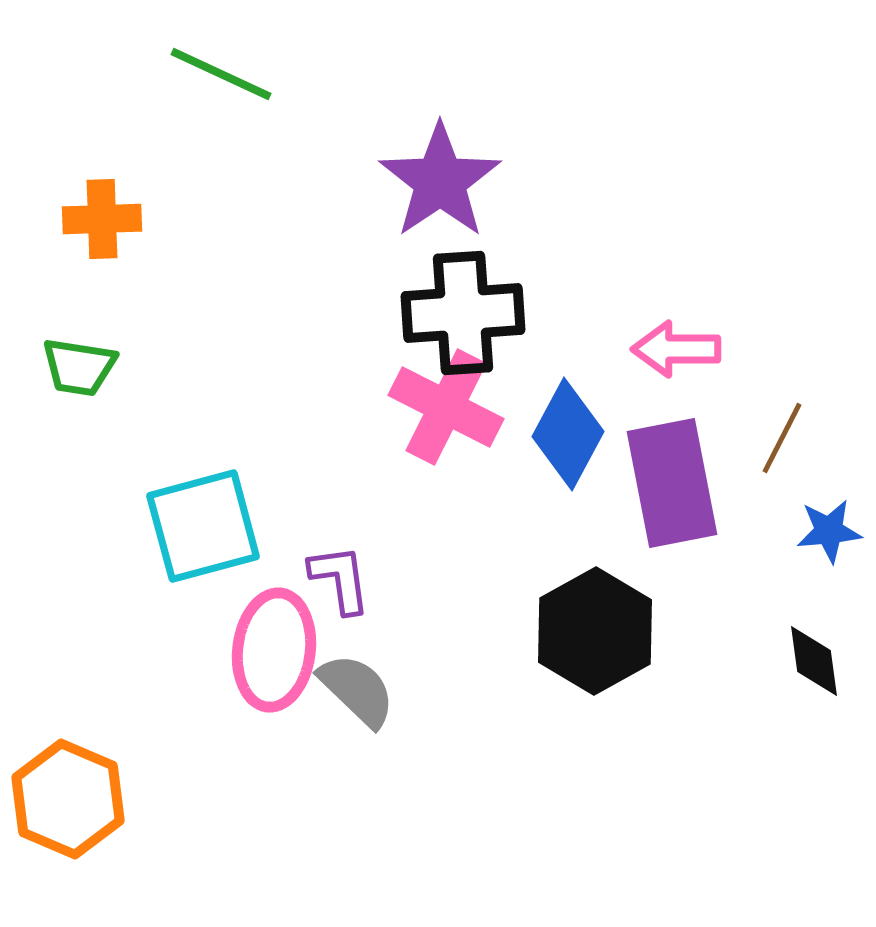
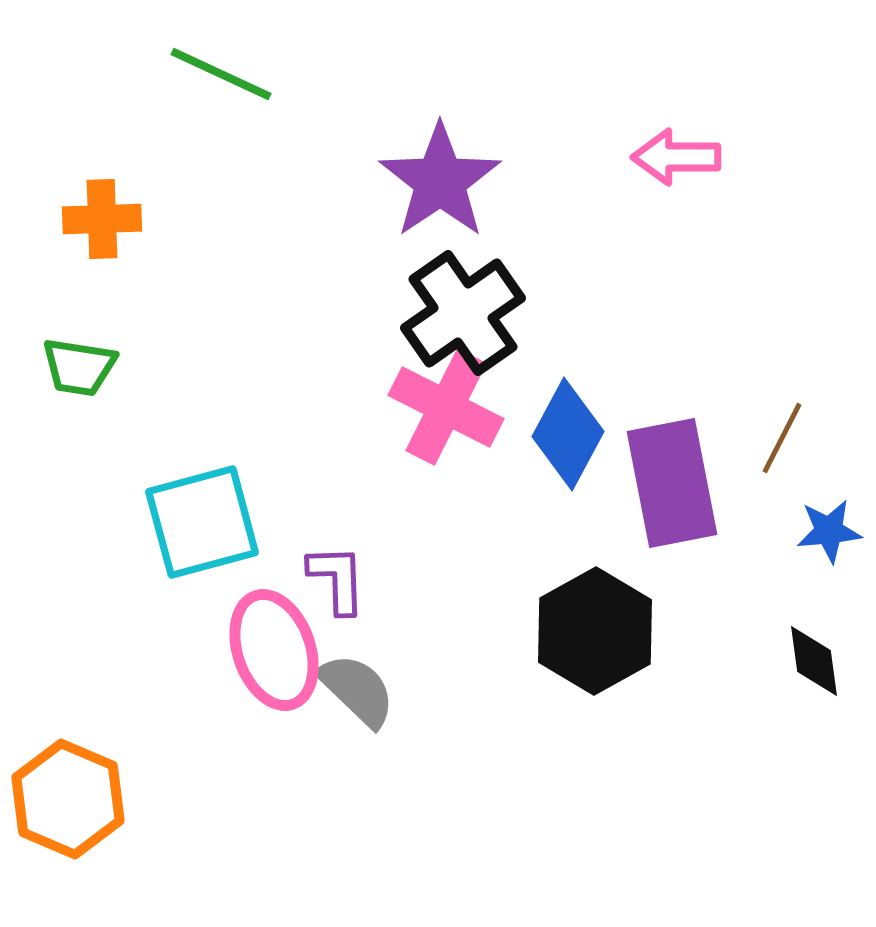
black cross: rotated 31 degrees counterclockwise
pink arrow: moved 192 px up
cyan square: moved 1 px left, 4 px up
purple L-shape: moved 3 px left; rotated 6 degrees clockwise
pink ellipse: rotated 26 degrees counterclockwise
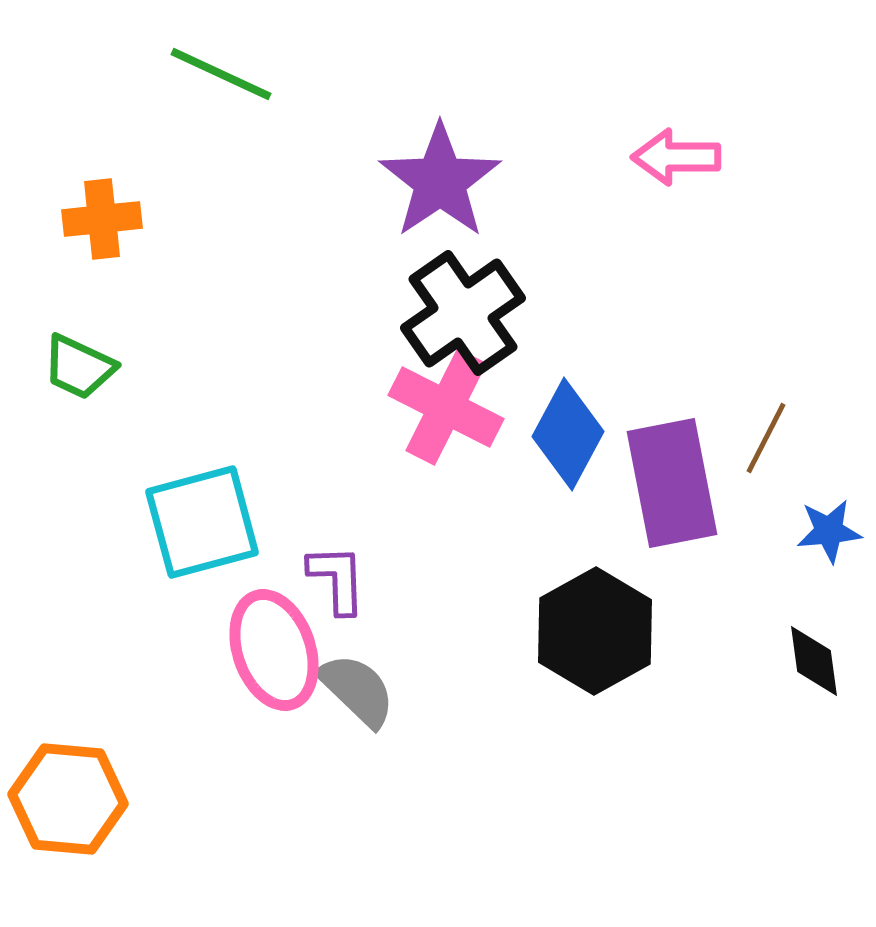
orange cross: rotated 4 degrees counterclockwise
green trapezoid: rotated 16 degrees clockwise
brown line: moved 16 px left
orange hexagon: rotated 18 degrees counterclockwise
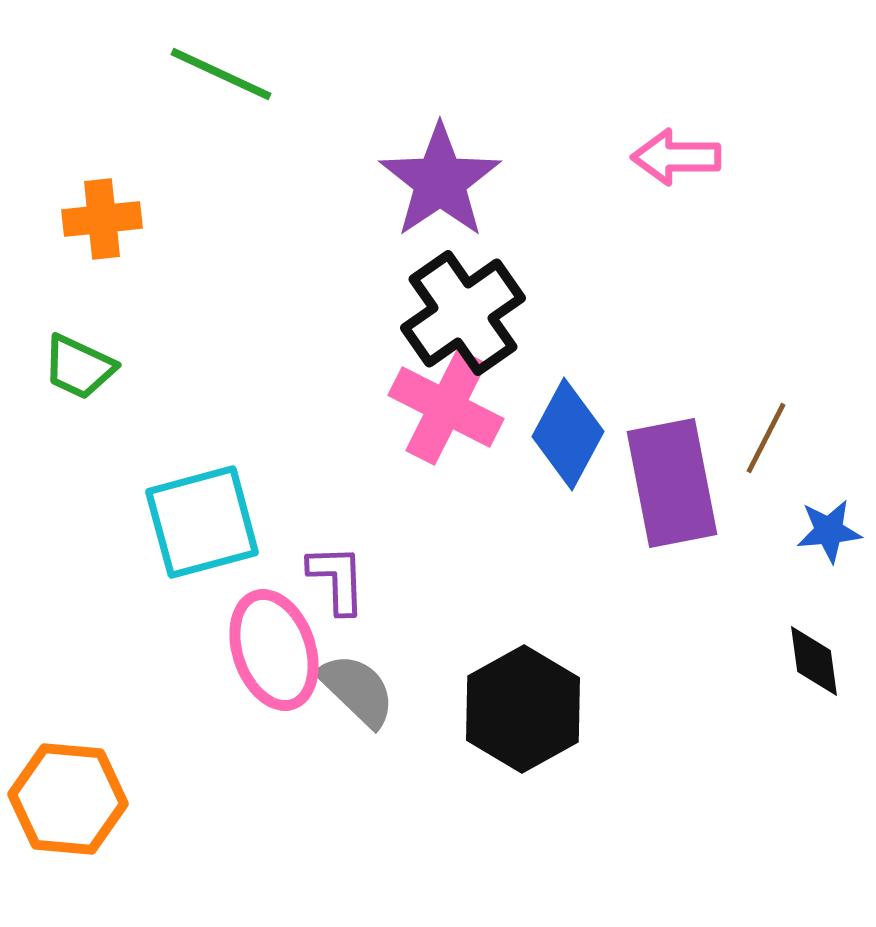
black hexagon: moved 72 px left, 78 px down
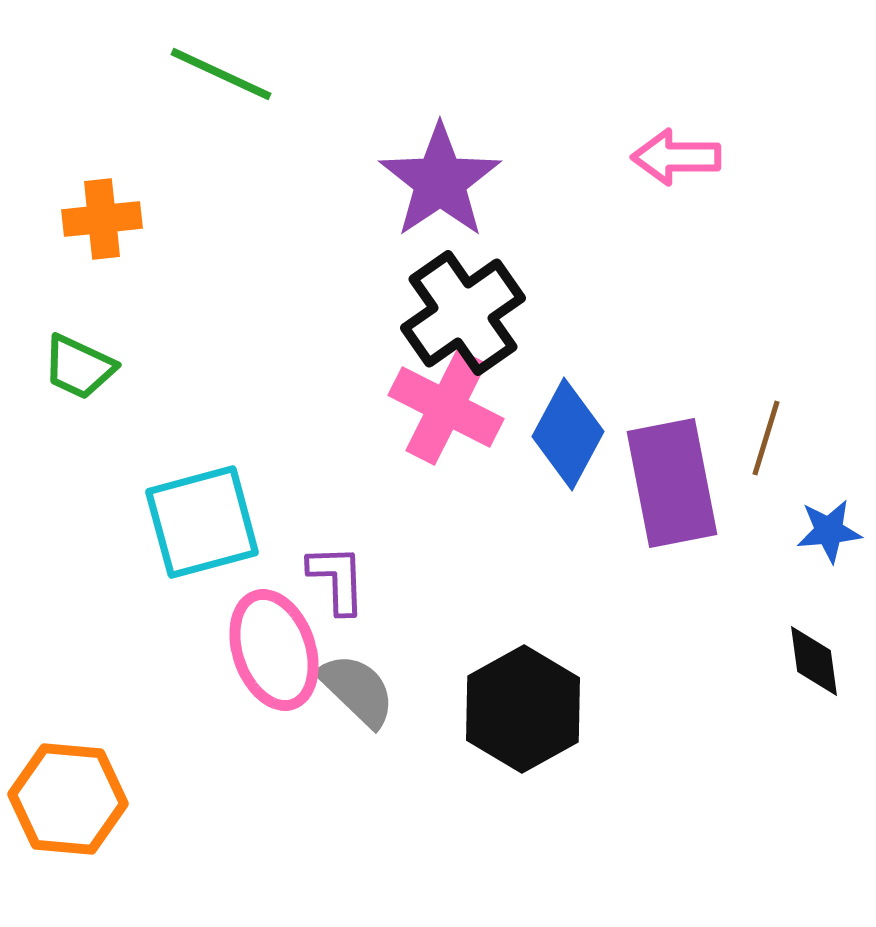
brown line: rotated 10 degrees counterclockwise
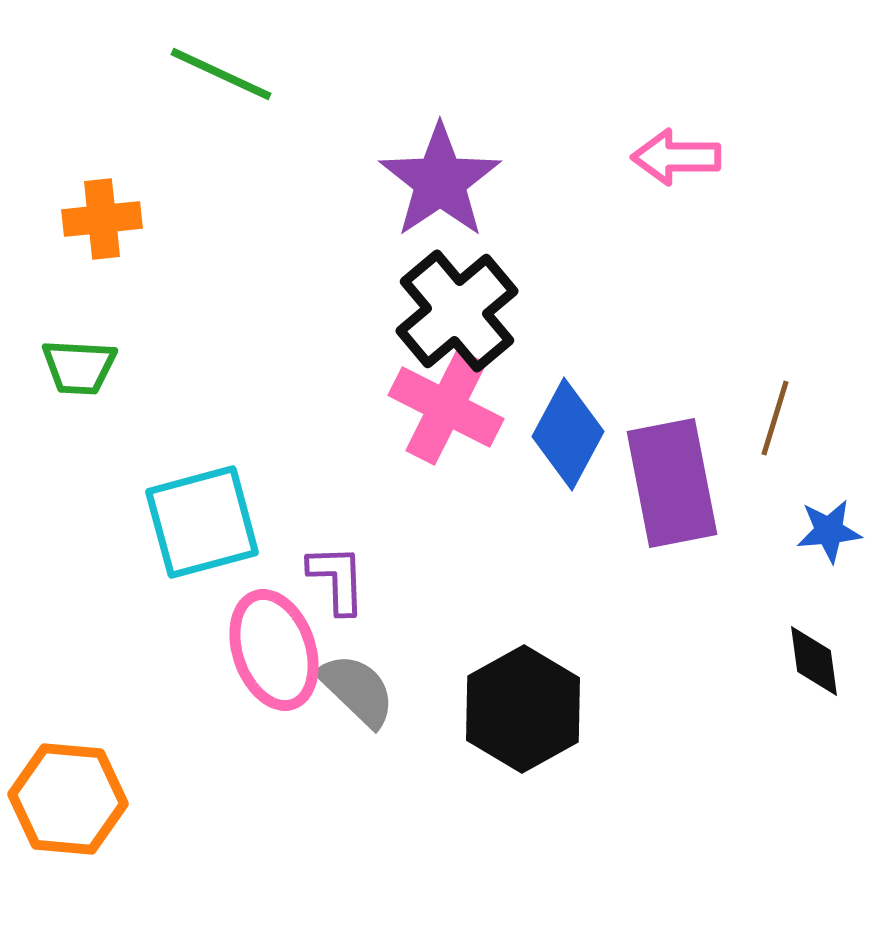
black cross: moved 6 px left, 2 px up; rotated 5 degrees counterclockwise
green trapezoid: rotated 22 degrees counterclockwise
brown line: moved 9 px right, 20 px up
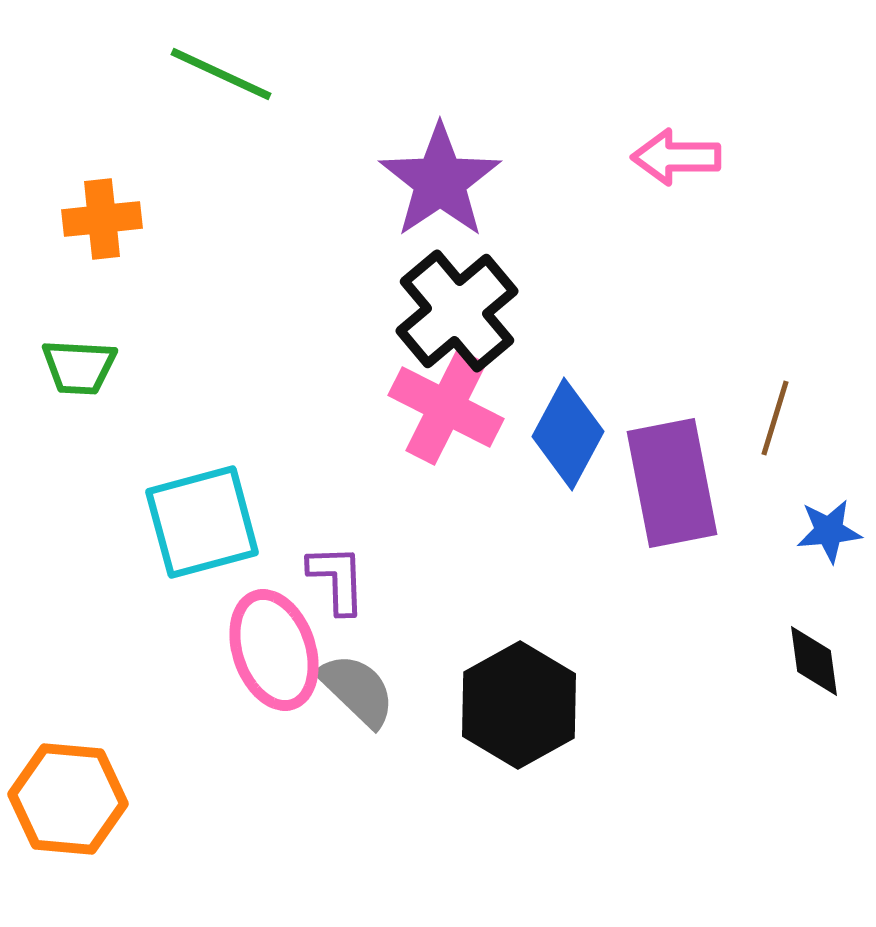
black hexagon: moved 4 px left, 4 px up
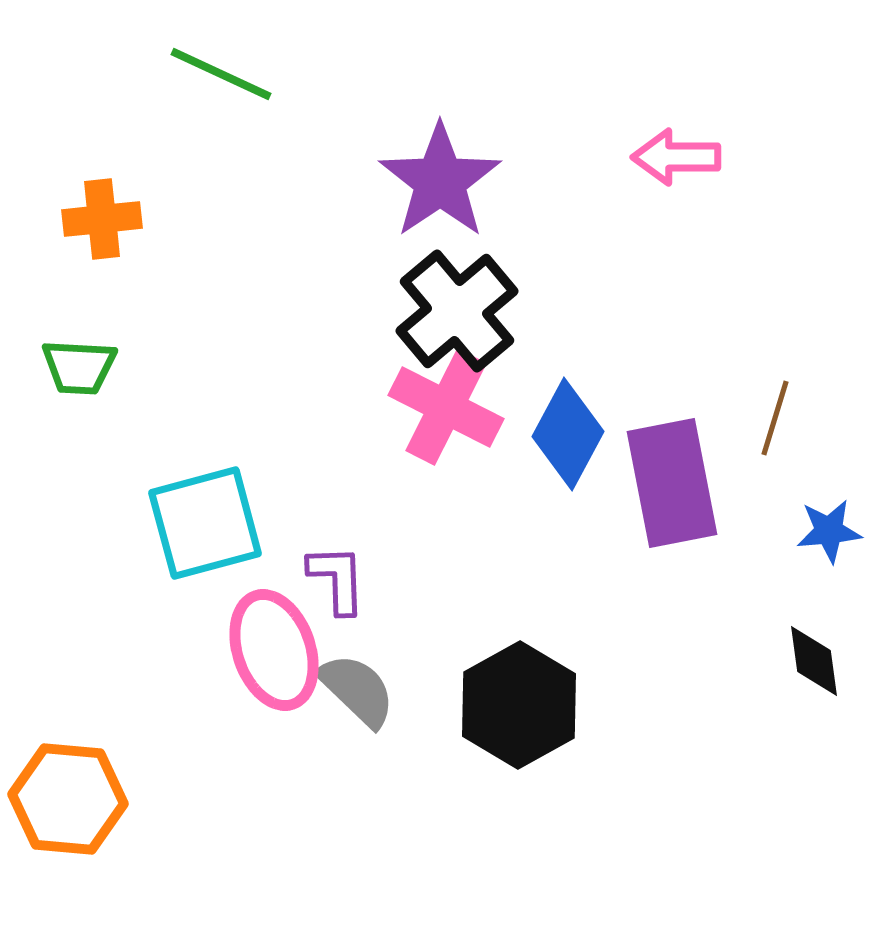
cyan square: moved 3 px right, 1 px down
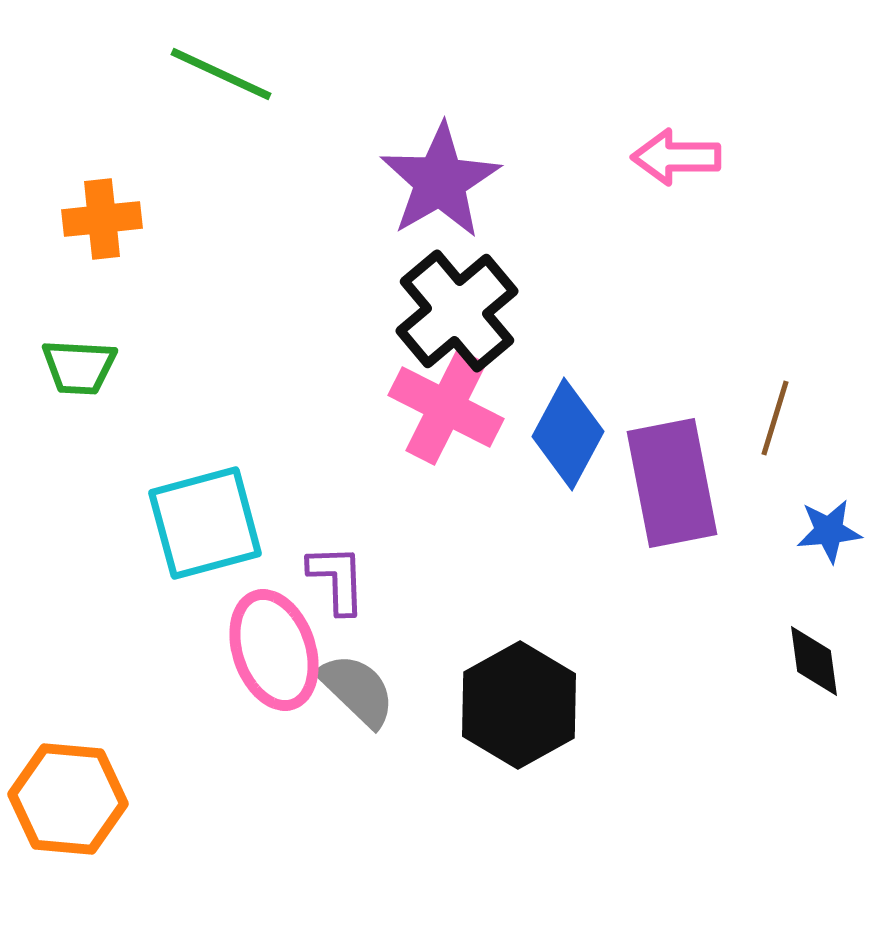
purple star: rotated 4 degrees clockwise
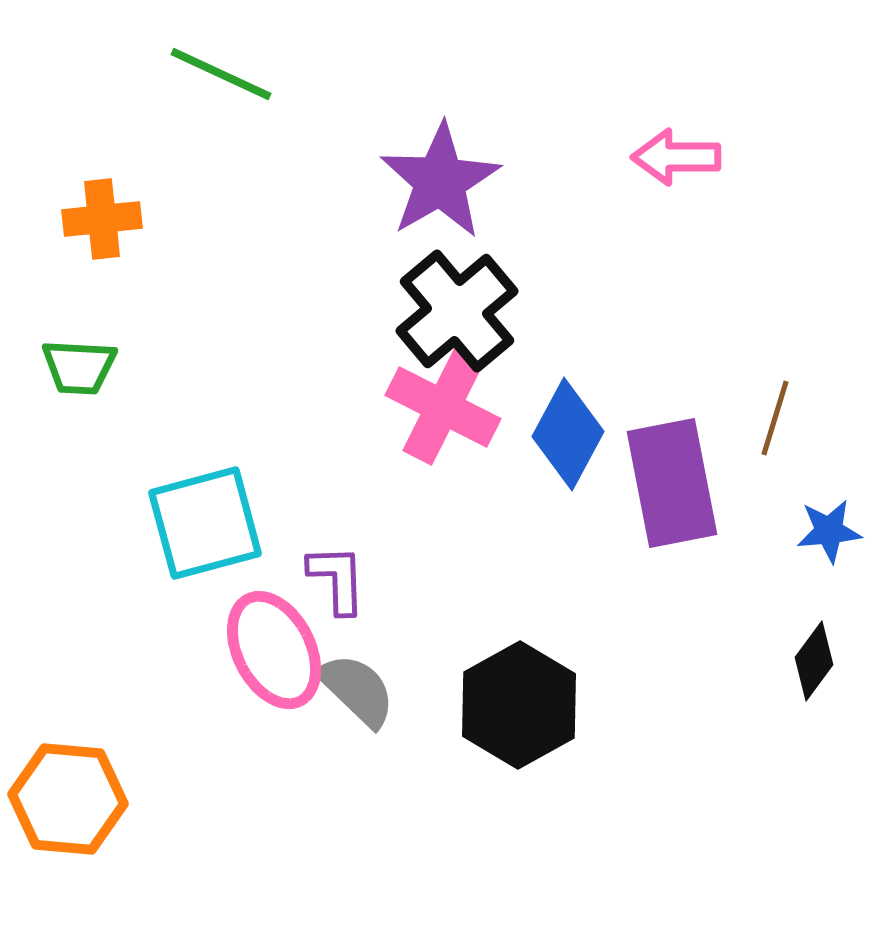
pink cross: moved 3 px left
pink ellipse: rotated 8 degrees counterclockwise
black diamond: rotated 44 degrees clockwise
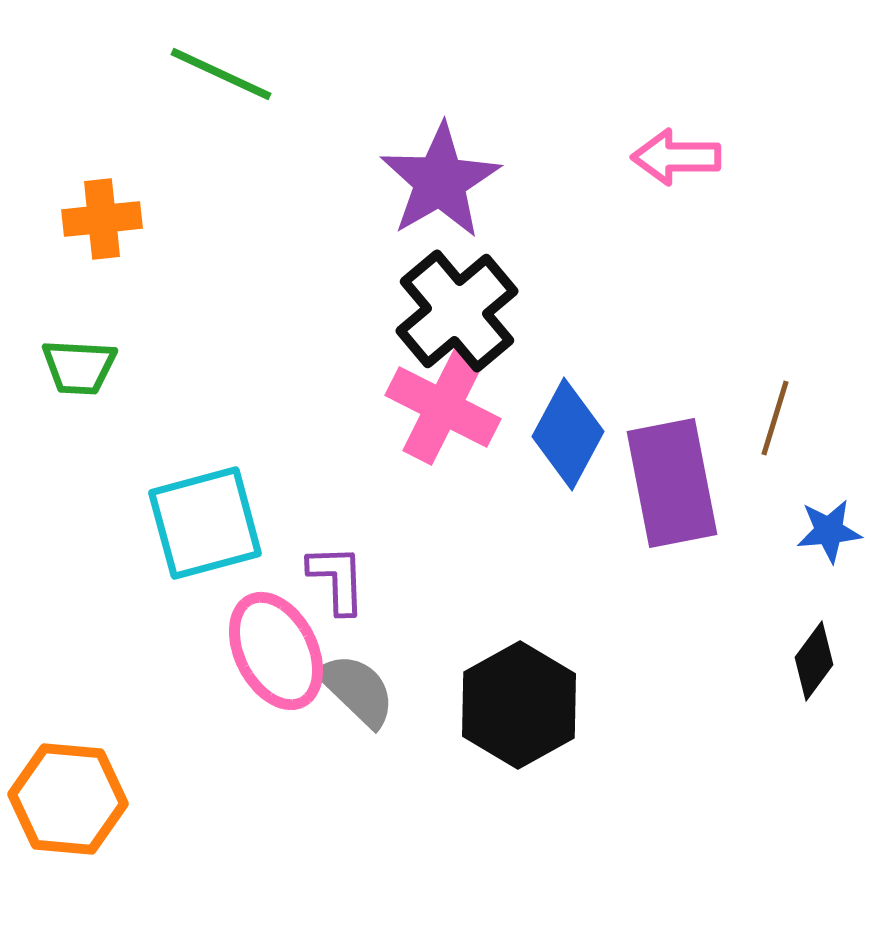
pink ellipse: moved 2 px right, 1 px down
